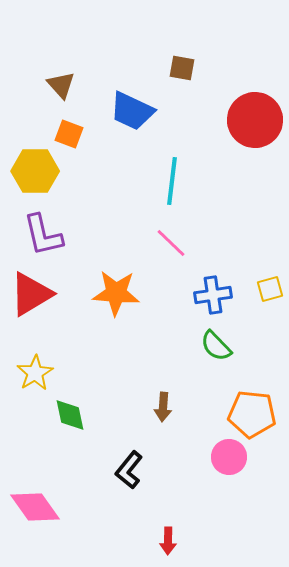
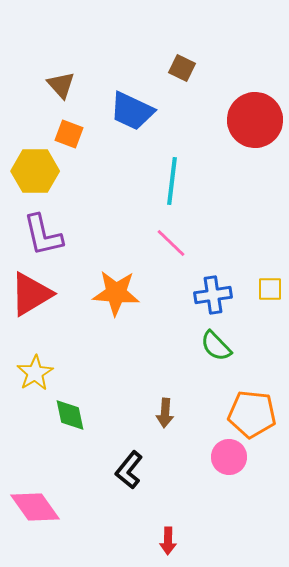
brown square: rotated 16 degrees clockwise
yellow square: rotated 16 degrees clockwise
brown arrow: moved 2 px right, 6 px down
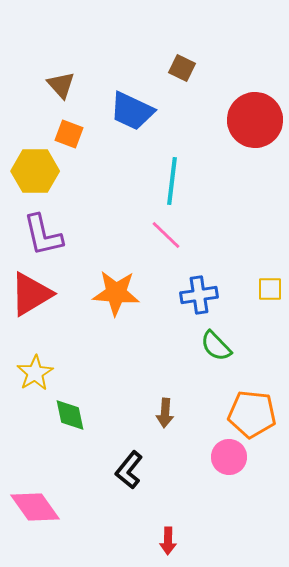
pink line: moved 5 px left, 8 px up
blue cross: moved 14 px left
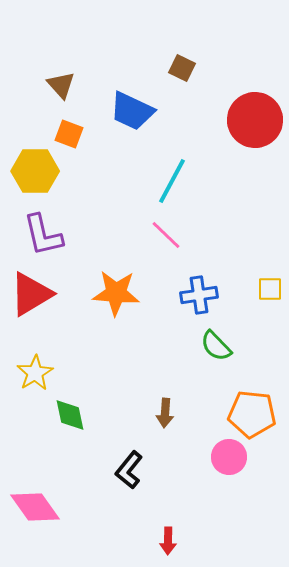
cyan line: rotated 21 degrees clockwise
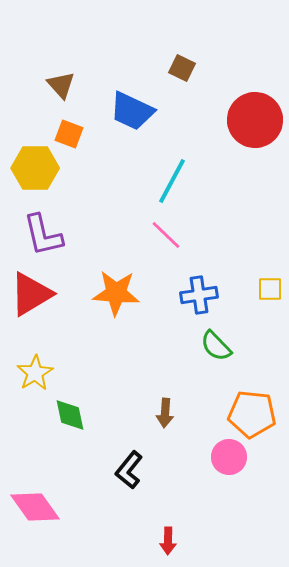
yellow hexagon: moved 3 px up
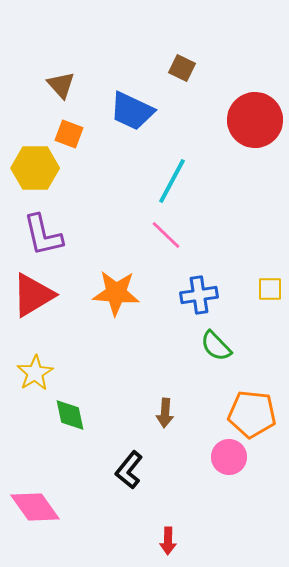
red triangle: moved 2 px right, 1 px down
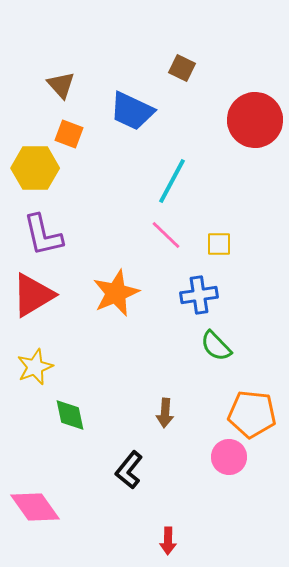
yellow square: moved 51 px left, 45 px up
orange star: rotated 27 degrees counterclockwise
yellow star: moved 6 px up; rotated 9 degrees clockwise
